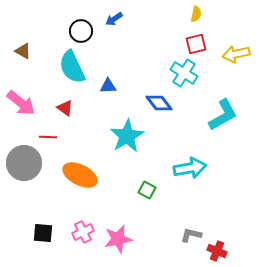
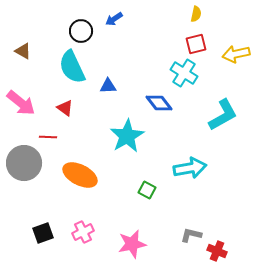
black square: rotated 25 degrees counterclockwise
pink star: moved 14 px right, 5 px down
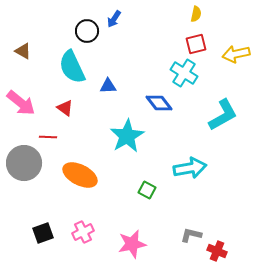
blue arrow: rotated 24 degrees counterclockwise
black circle: moved 6 px right
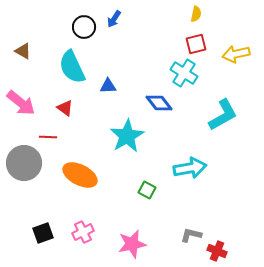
black circle: moved 3 px left, 4 px up
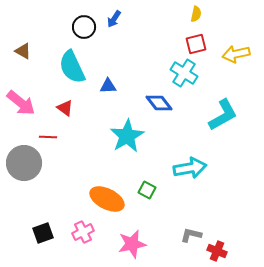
orange ellipse: moved 27 px right, 24 px down
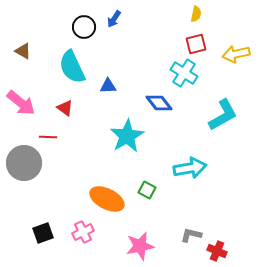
pink star: moved 8 px right, 2 px down
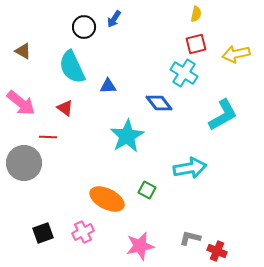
gray L-shape: moved 1 px left, 3 px down
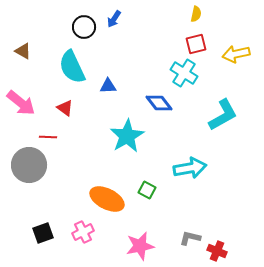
gray circle: moved 5 px right, 2 px down
